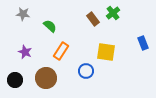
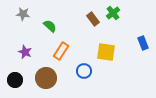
blue circle: moved 2 px left
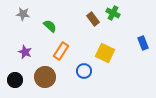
green cross: rotated 24 degrees counterclockwise
yellow square: moved 1 px left, 1 px down; rotated 18 degrees clockwise
brown circle: moved 1 px left, 1 px up
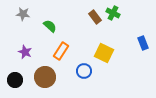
brown rectangle: moved 2 px right, 2 px up
yellow square: moved 1 px left
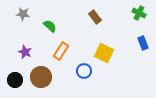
green cross: moved 26 px right
brown circle: moved 4 px left
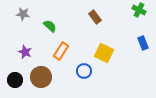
green cross: moved 3 px up
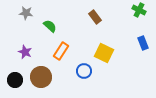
gray star: moved 3 px right, 1 px up
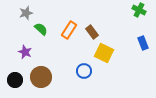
gray star: rotated 24 degrees counterclockwise
brown rectangle: moved 3 px left, 15 px down
green semicircle: moved 9 px left, 3 px down
orange rectangle: moved 8 px right, 21 px up
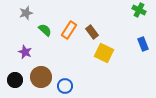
green semicircle: moved 4 px right, 1 px down
blue rectangle: moved 1 px down
blue circle: moved 19 px left, 15 px down
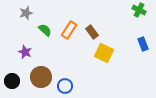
black circle: moved 3 px left, 1 px down
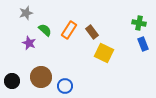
green cross: moved 13 px down; rotated 16 degrees counterclockwise
purple star: moved 4 px right, 9 px up
